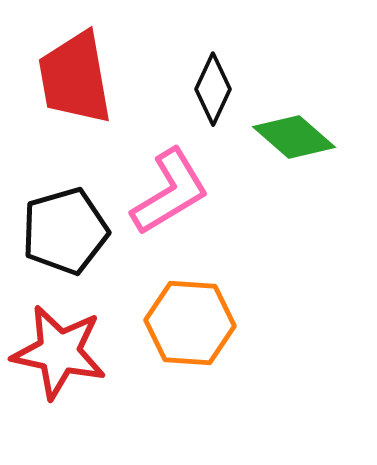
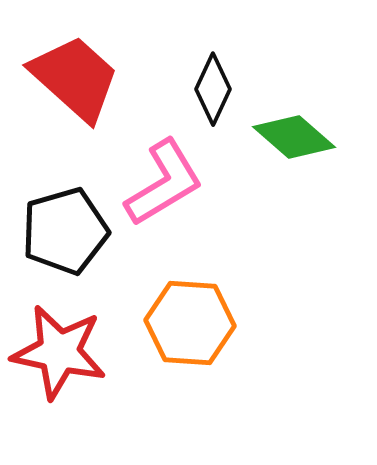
red trapezoid: rotated 142 degrees clockwise
pink L-shape: moved 6 px left, 9 px up
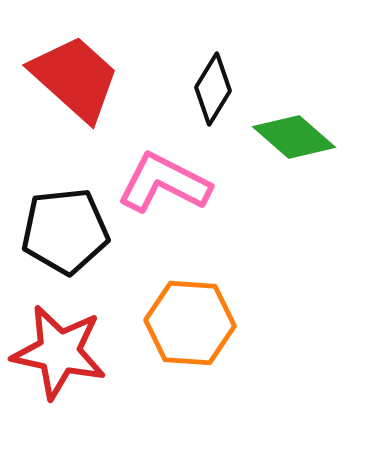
black diamond: rotated 6 degrees clockwise
pink L-shape: rotated 122 degrees counterclockwise
black pentagon: rotated 10 degrees clockwise
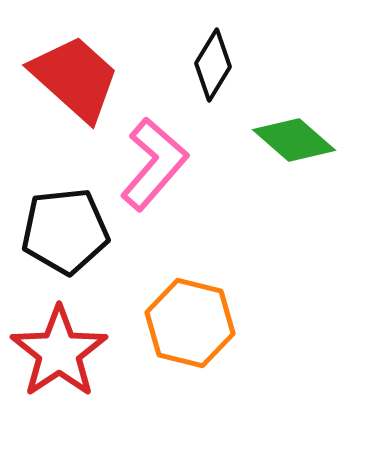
black diamond: moved 24 px up
green diamond: moved 3 px down
pink L-shape: moved 10 px left, 19 px up; rotated 104 degrees clockwise
orange hexagon: rotated 10 degrees clockwise
red star: rotated 26 degrees clockwise
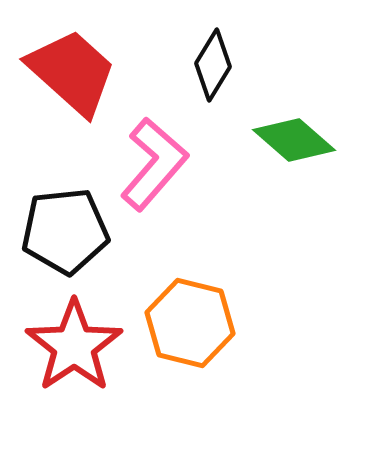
red trapezoid: moved 3 px left, 6 px up
red star: moved 15 px right, 6 px up
